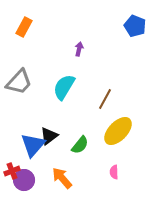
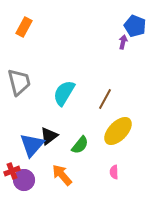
purple arrow: moved 44 px right, 7 px up
gray trapezoid: rotated 56 degrees counterclockwise
cyan semicircle: moved 6 px down
blue triangle: moved 1 px left
orange arrow: moved 3 px up
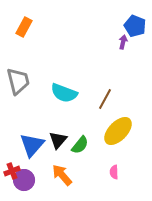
gray trapezoid: moved 1 px left, 1 px up
cyan semicircle: rotated 100 degrees counterclockwise
black triangle: moved 9 px right, 4 px down; rotated 12 degrees counterclockwise
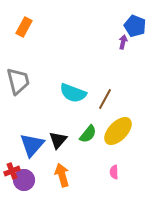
cyan semicircle: moved 9 px right
green semicircle: moved 8 px right, 11 px up
orange arrow: rotated 25 degrees clockwise
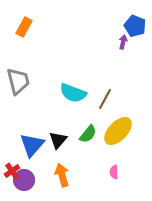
red cross: rotated 14 degrees counterclockwise
